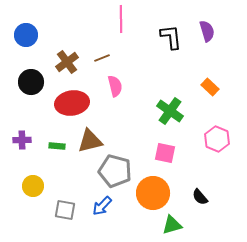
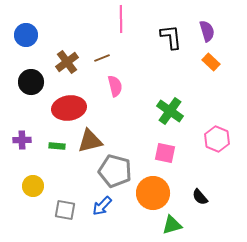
orange rectangle: moved 1 px right, 25 px up
red ellipse: moved 3 px left, 5 px down
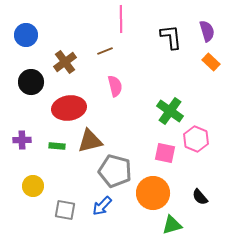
brown line: moved 3 px right, 7 px up
brown cross: moved 2 px left
pink hexagon: moved 21 px left
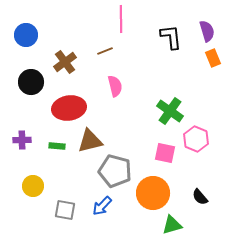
orange rectangle: moved 2 px right, 4 px up; rotated 24 degrees clockwise
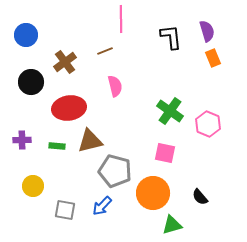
pink hexagon: moved 12 px right, 15 px up
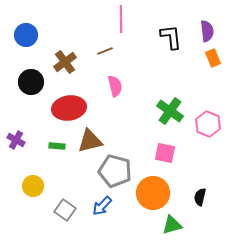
purple semicircle: rotated 10 degrees clockwise
purple cross: moved 6 px left; rotated 30 degrees clockwise
black semicircle: rotated 54 degrees clockwise
gray square: rotated 25 degrees clockwise
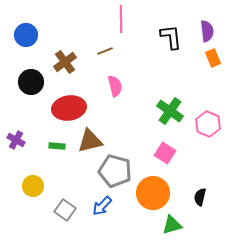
pink square: rotated 20 degrees clockwise
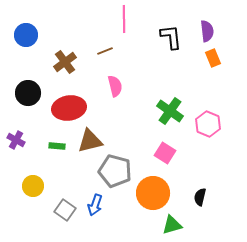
pink line: moved 3 px right
black circle: moved 3 px left, 11 px down
blue arrow: moved 7 px left, 1 px up; rotated 25 degrees counterclockwise
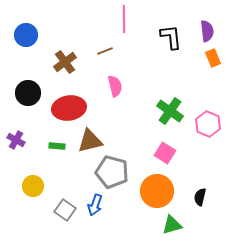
gray pentagon: moved 3 px left, 1 px down
orange circle: moved 4 px right, 2 px up
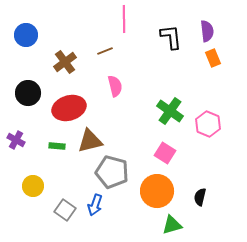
red ellipse: rotated 8 degrees counterclockwise
